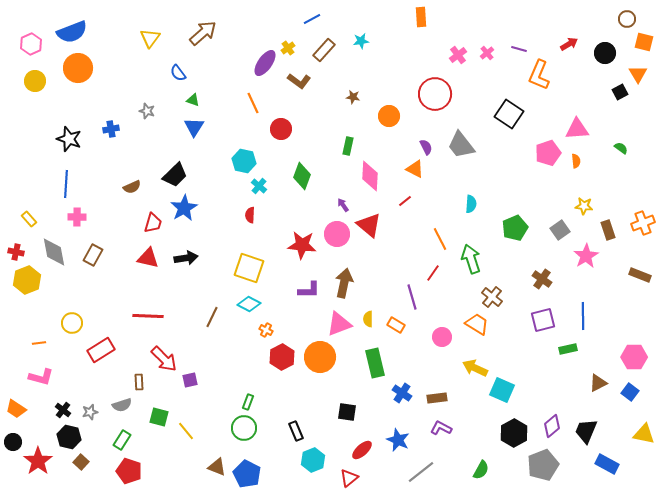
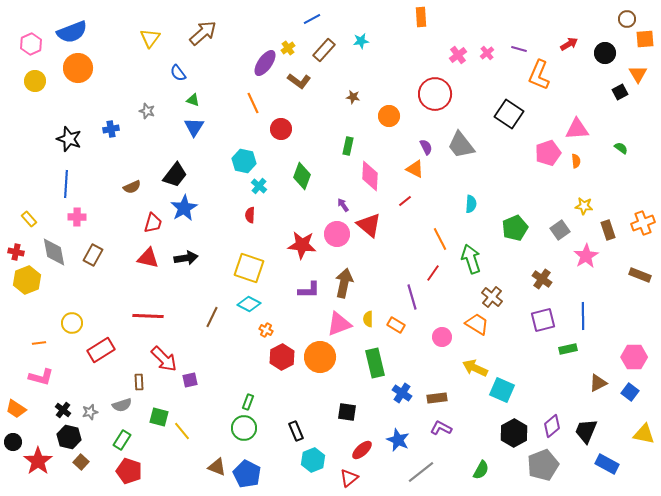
orange square at (644, 42): moved 1 px right, 3 px up; rotated 18 degrees counterclockwise
black trapezoid at (175, 175): rotated 8 degrees counterclockwise
yellow line at (186, 431): moved 4 px left
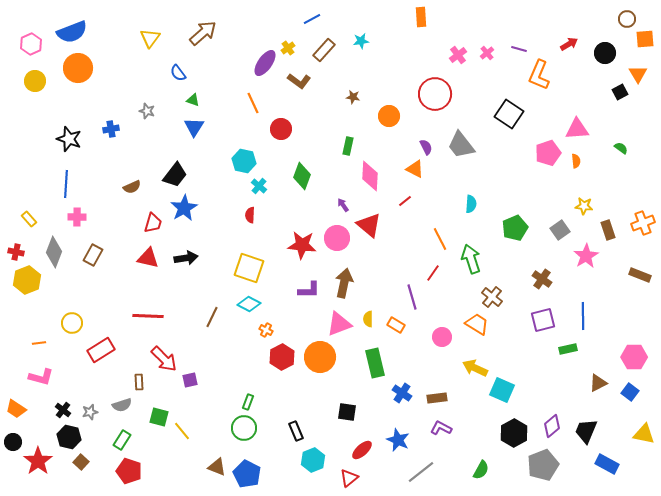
pink circle at (337, 234): moved 4 px down
gray diamond at (54, 252): rotated 32 degrees clockwise
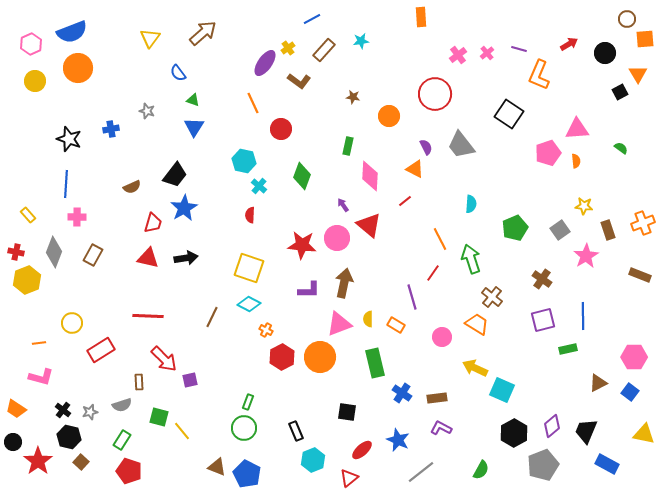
yellow rectangle at (29, 219): moved 1 px left, 4 px up
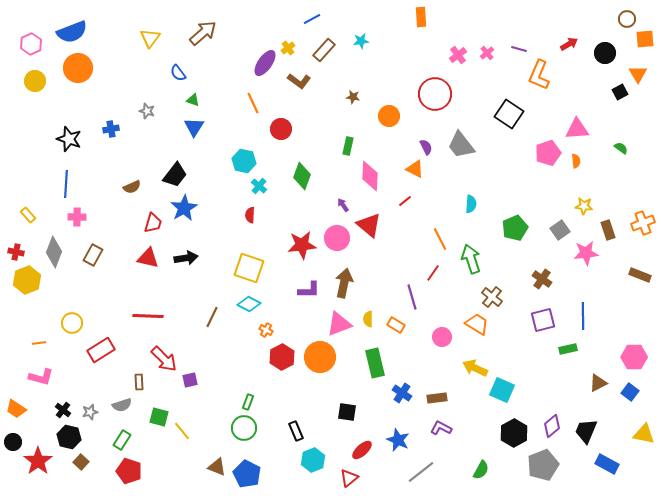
red star at (302, 245): rotated 12 degrees counterclockwise
pink star at (586, 256): moved 3 px up; rotated 25 degrees clockwise
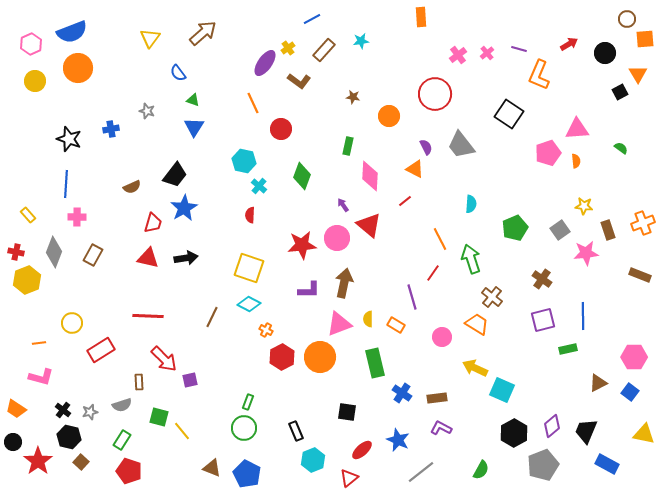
brown triangle at (217, 467): moved 5 px left, 1 px down
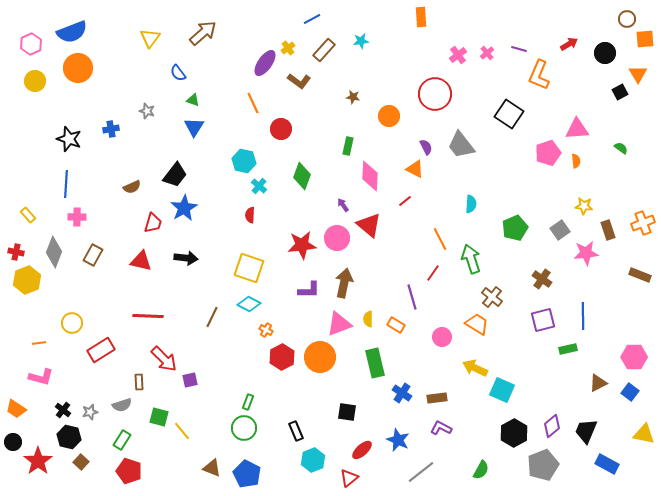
red triangle at (148, 258): moved 7 px left, 3 px down
black arrow at (186, 258): rotated 15 degrees clockwise
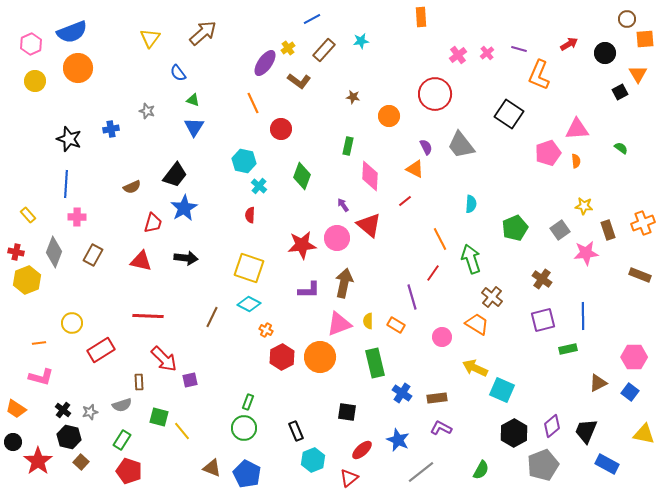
yellow semicircle at (368, 319): moved 2 px down
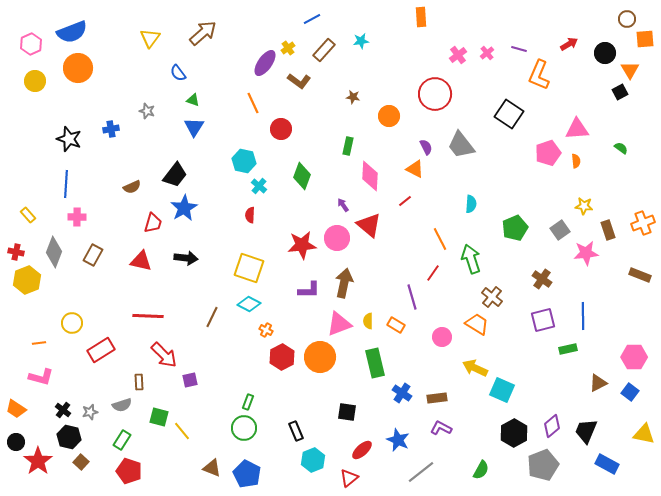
orange triangle at (638, 74): moved 8 px left, 4 px up
red arrow at (164, 359): moved 4 px up
black circle at (13, 442): moved 3 px right
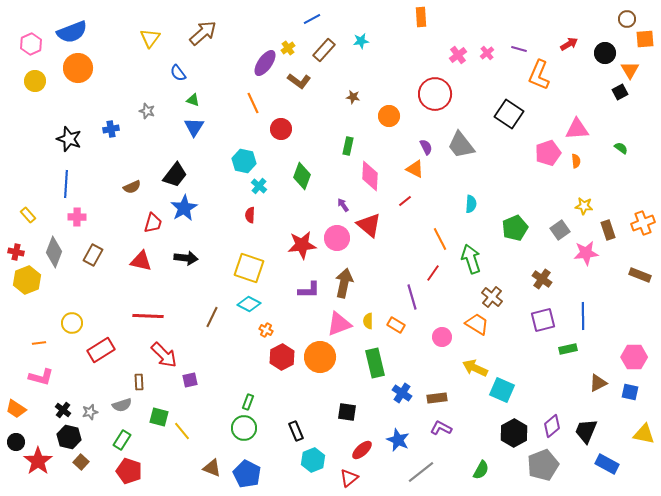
blue square at (630, 392): rotated 24 degrees counterclockwise
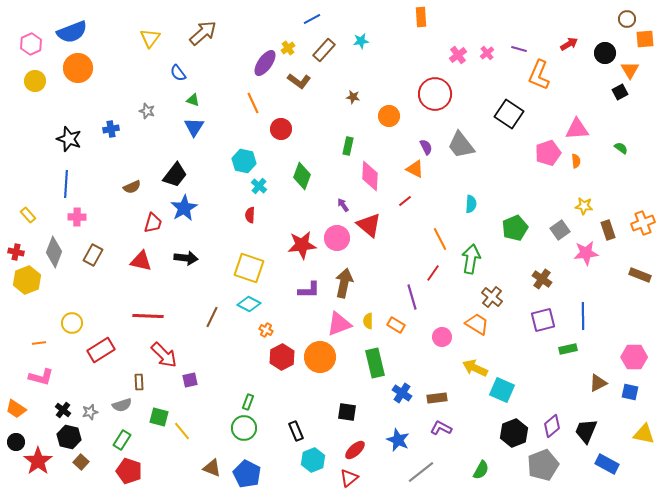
green arrow at (471, 259): rotated 28 degrees clockwise
black hexagon at (514, 433): rotated 8 degrees clockwise
red ellipse at (362, 450): moved 7 px left
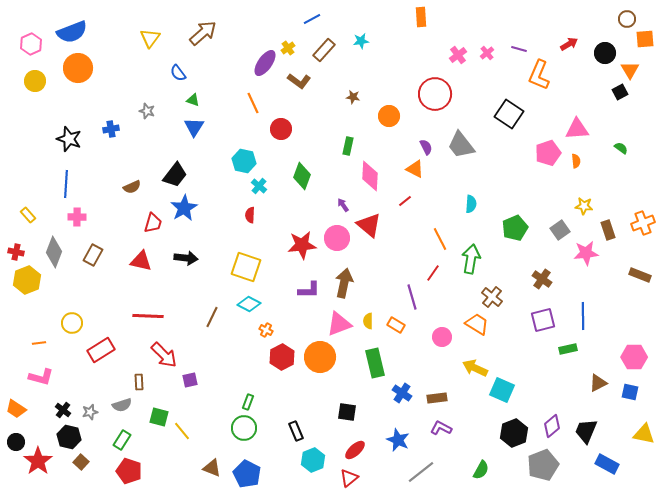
yellow square at (249, 268): moved 3 px left, 1 px up
